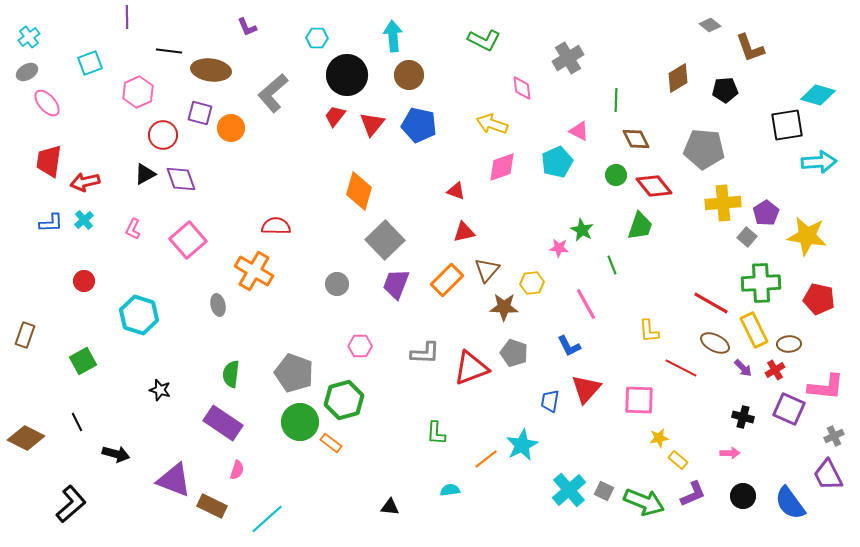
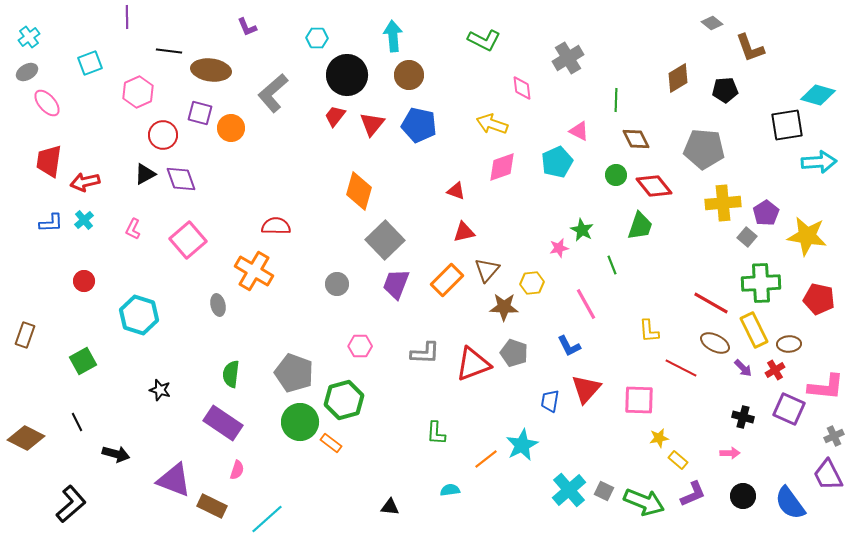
gray diamond at (710, 25): moved 2 px right, 2 px up
pink star at (559, 248): rotated 18 degrees counterclockwise
red triangle at (471, 368): moved 2 px right, 4 px up
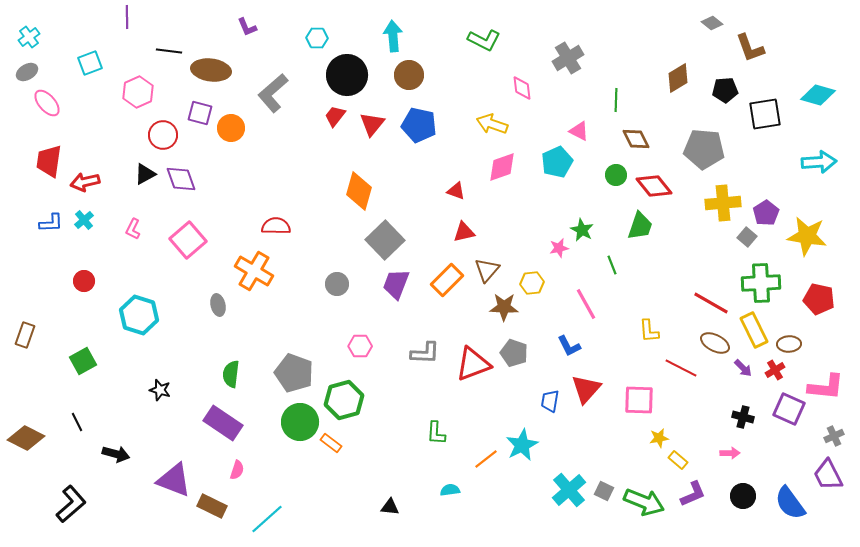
black square at (787, 125): moved 22 px left, 11 px up
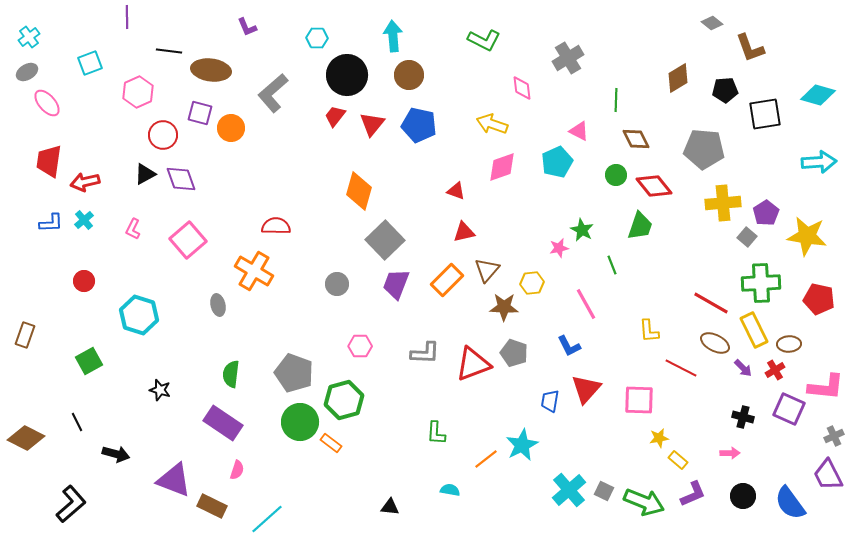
green square at (83, 361): moved 6 px right
cyan semicircle at (450, 490): rotated 18 degrees clockwise
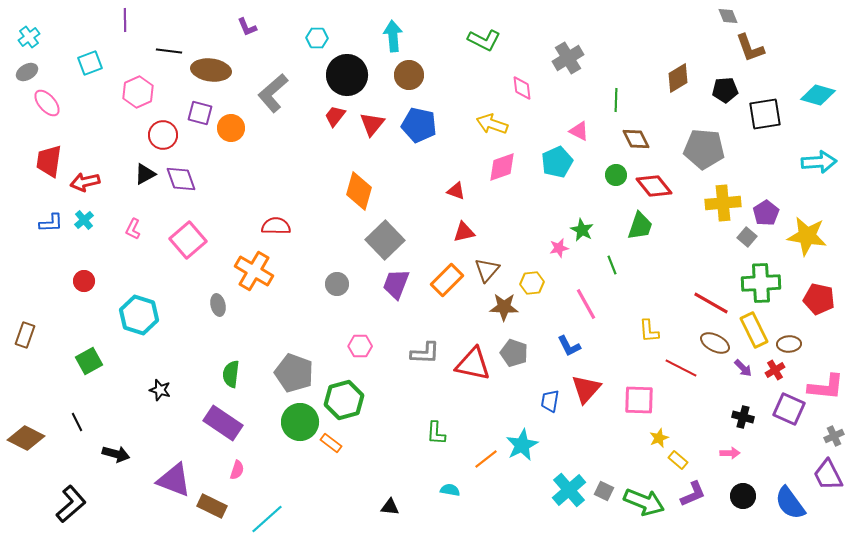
purple line at (127, 17): moved 2 px left, 3 px down
gray diamond at (712, 23): moved 16 px right, 7 px up; rotated 30 degrees clockwise
red triangle at (473, 364): rotated 33 degrees clockwise
yellow star at (659, 438): rotated 12 degrees counterclockwise
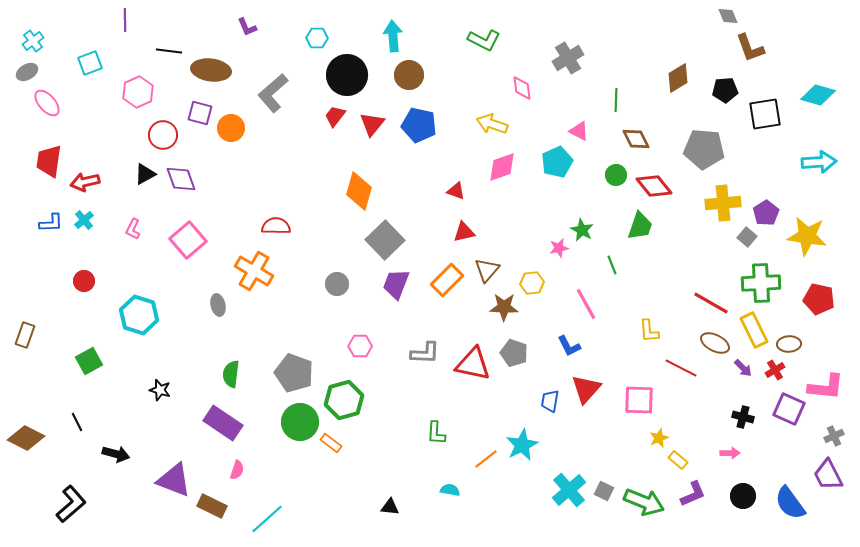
cyan cross at (29, 37): moved 4 px right, 4 px down
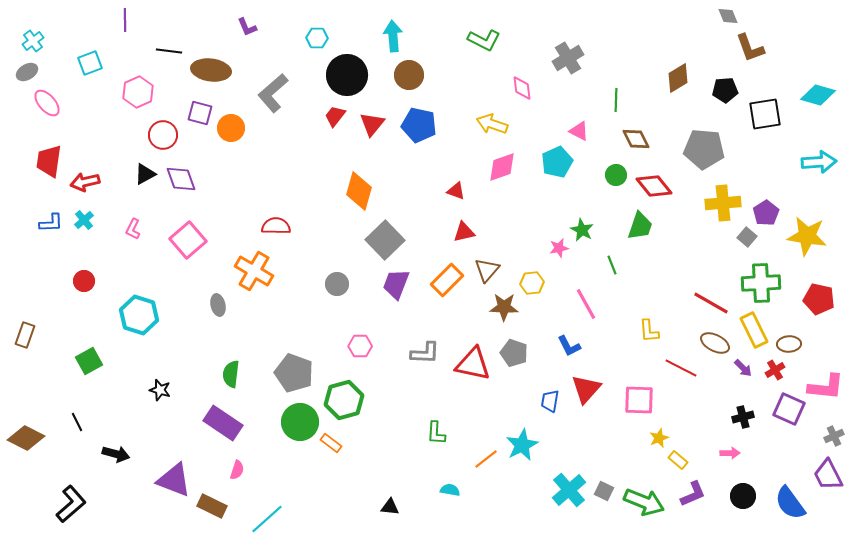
black cross at (743, 417): rotated 30 degrees counterclockwise
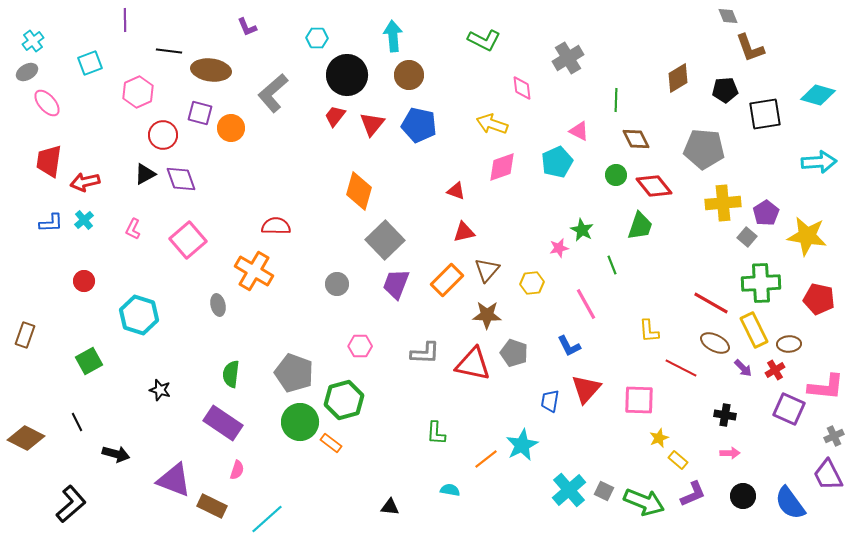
brown star at (504, 307): moved 17 px left, 8 px down
black cross at (743, 417): moved 18 px left, 2 px up; rotated 25 degrees clockwise
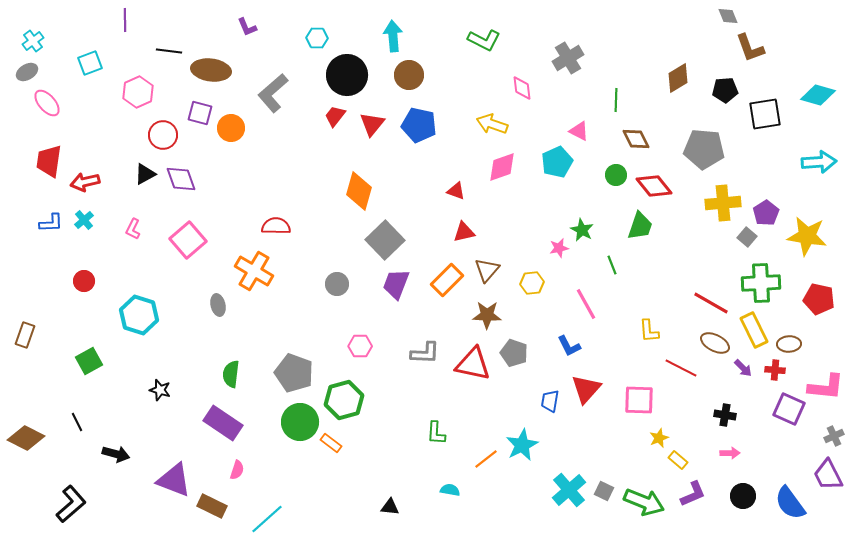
red cross at (775, 370): rotated 36 degrees clockwise
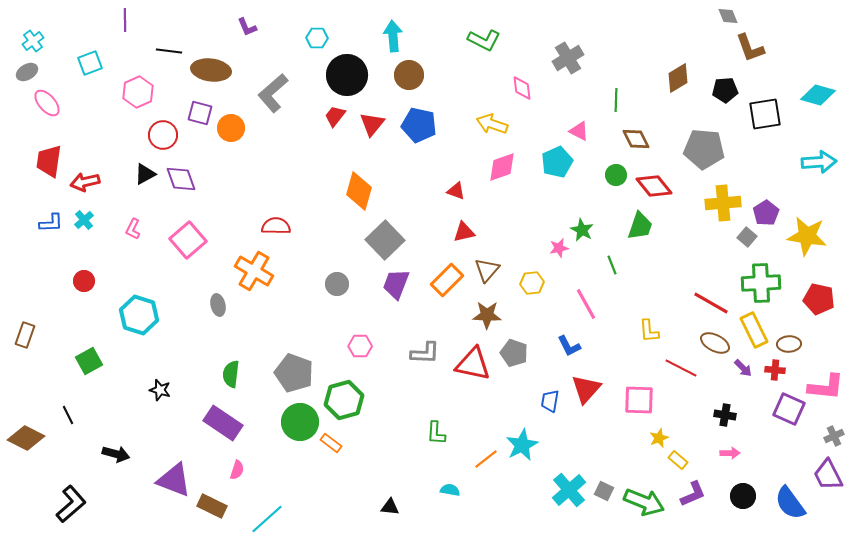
black line at (77, 422): moved 9 px left, 7 px up
